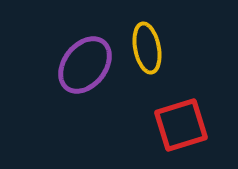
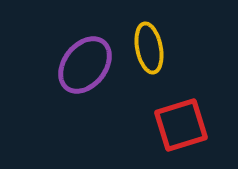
yellow ellipse: moved 2 px right
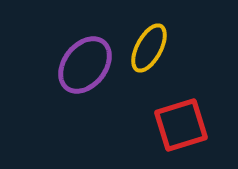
yellow ellipse: rotated 39 degrees clockwise
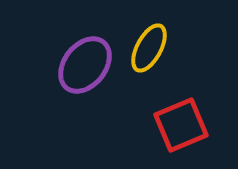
red square: rotated 6 degrees counterclockwise
